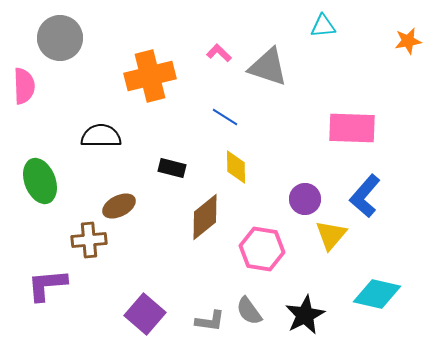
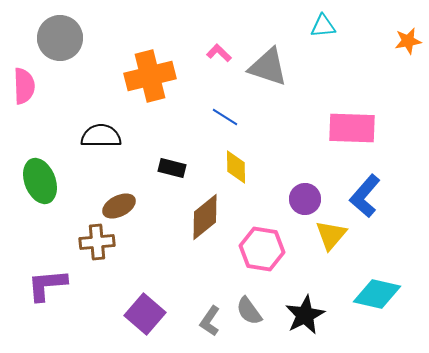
brown cross: moved 8 px right, 2 px down
gray L-shape: rotated 116 degrees clockwise
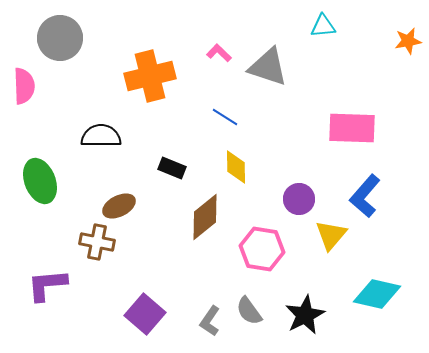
black rectangle: rotated 8 degrees clockwise
purple circle: moved 6 px left
brown cross: rotated 16 degrees clockwise
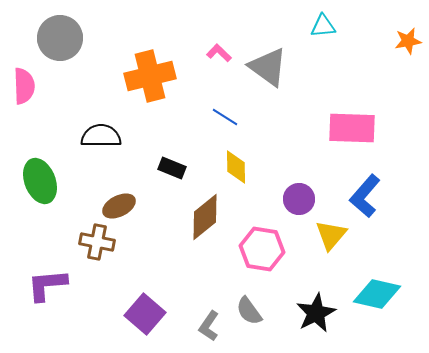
gray triangle: rotated 18 degrees clockwise
black star: moved 11 px right, 2 px up
gray L-shape: moved 1 px left, 5 px down
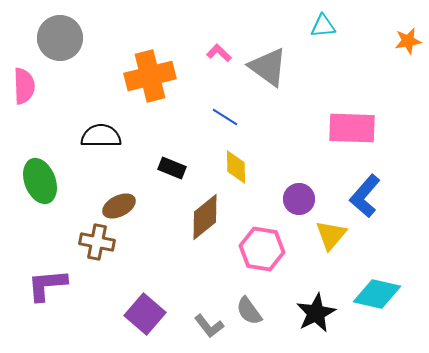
gray L-shape: rotated 72 degrees counterclockwise
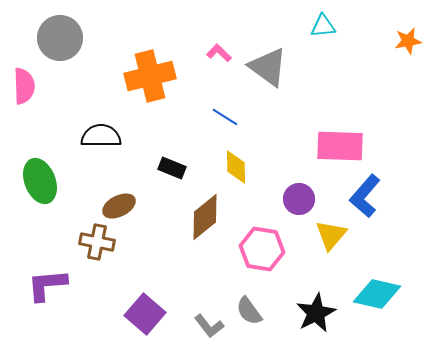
pink rectangle: moved 12 px left, 18 px down
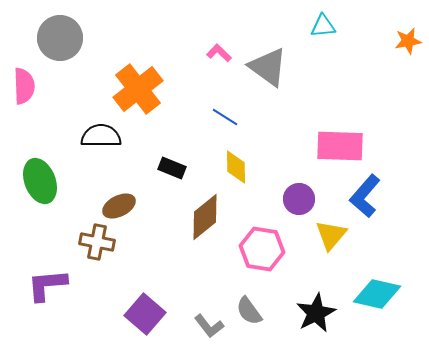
orange cross: moved 12 px left, 13 px down; rotated 24 degrees counterclockwise
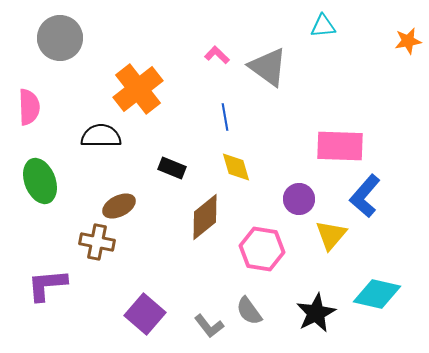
pink L-shape: moved 2 px left, 2 px down
pink semicircle: moved 5 px right, 21 px down
blue line: rotated 48 degrees clockwise
yellow diamond: rotated 16 degrees counterclockwise
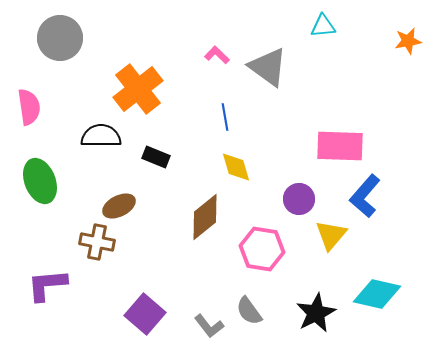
pink semicircle: rotated 6 degrees counterclockwise
black rectangle: moved 16 px left, 11 px up
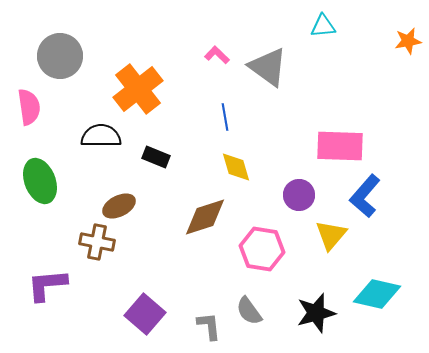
gray circle: moved 18 px down
purple circle: moved 4 px up
brown diamond: rotated 21 degrees clockwise
black star: rotated 12 degrees clockwise
gray L-shape: rotated 148 degrees counterclockwise
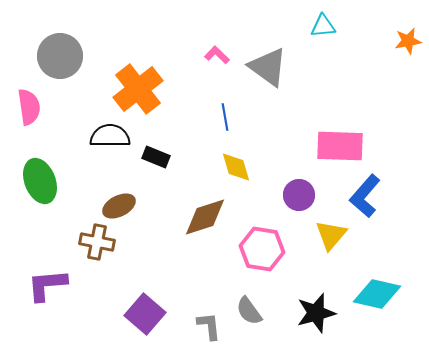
black semicircle: moved 9 px right
